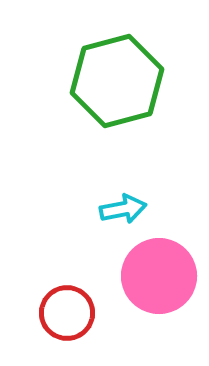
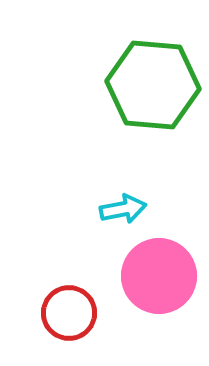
green hexagon: moved 36 px right, 4 px down; rotated 20 degrees clockwise
red circle: moved 2 px right
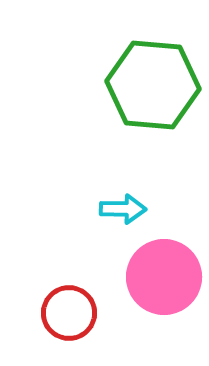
cyan arrow: rotated 12 degrees clockwise
pink circle: moved 5 px right, 1 px down
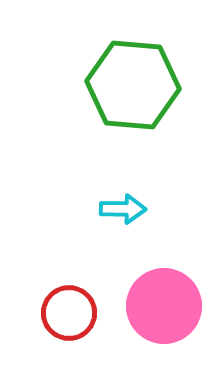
green hexagon: moved 20 px left
pink circle: moved 29 px down
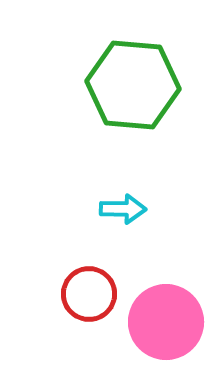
pink circle: moved 2 px right, 16 px down
red circle: moved 20 px right, 19 px up
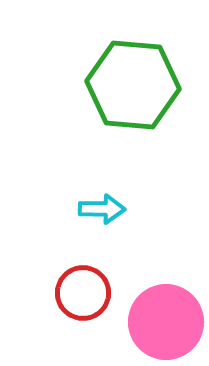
cyan arrow: moved 21 px left
red circle: moved 6 px left, 1 px up
